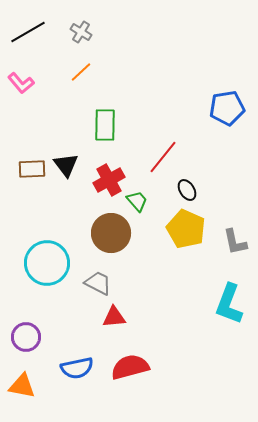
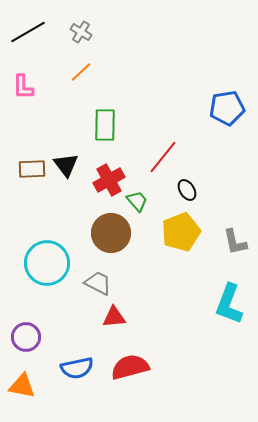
pink L-shape: moved 2 px right, 4 px down; rotated 40 degrees clockwise
yellow pentagon: moved 5 px left, 3 px down; rotated 27 degrees clockwise
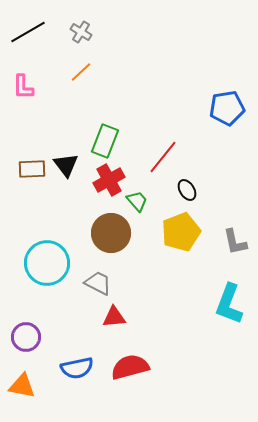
green rectangle: moved 16 px down; rotated 20 degrees clockwise
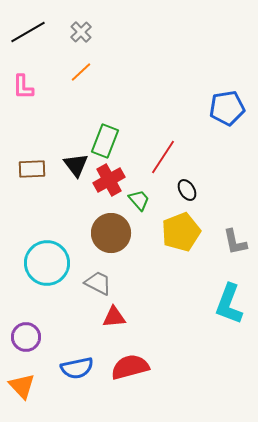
gray cross: rotated 15 degrees clockwise
red line: rotated 6 degrees counterclockwise
black triangle: moved 10 px right
green trapezoid: moved 2 px right, 1 px up
orange triangle: rotated 36 degrees clockwise
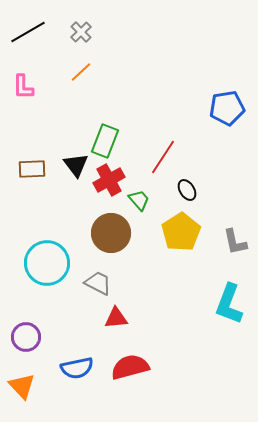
yellow pentagon: rotated 12 degrees counterclockwise
red triangle: moved 2 px right, 1 px down
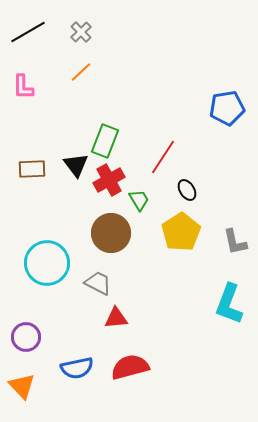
green trapezoid: rotated 10 degrees clockwise
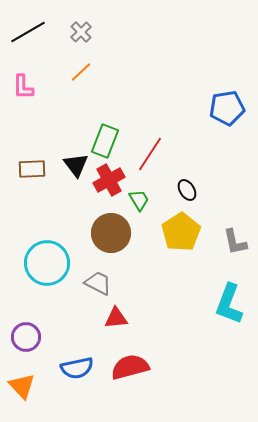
red line: moved 13 px left, 3 px up
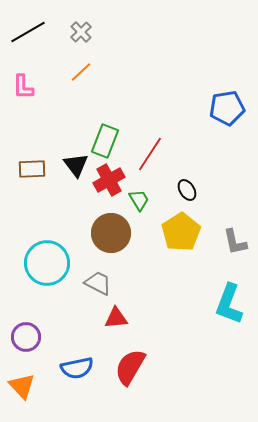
red semicircle: rotated 45 degrees counterclockwise
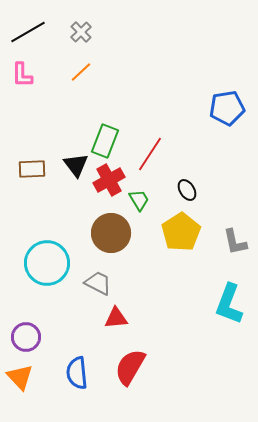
pink L-shape: moved 1 px left, 12 px up
blue semicircle: moved 5 px down; rotated 96 degrees clockwise
orange triangle: moved 2 px left, 9 px up
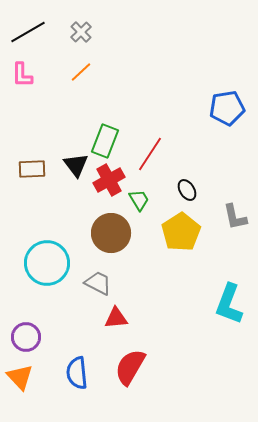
gray L-shape: moved 25 px up
